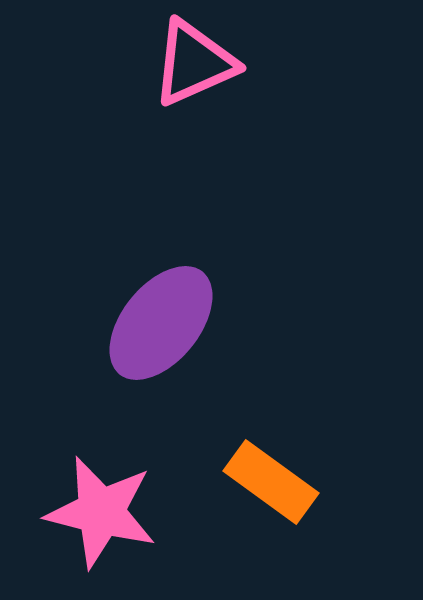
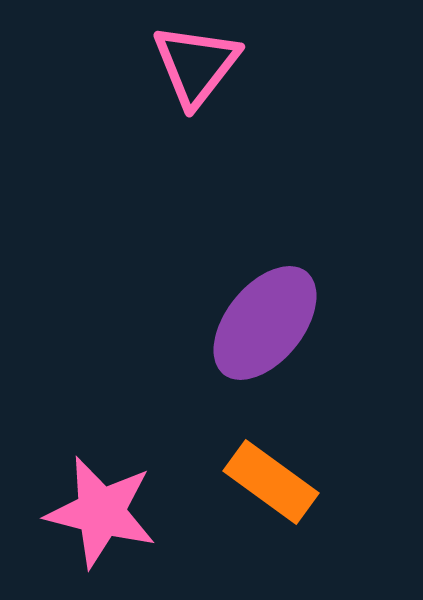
pink triangle: moved 2 px right, 2 px down; rotated 28 degrees counterclockwise
purple ellipse: moved 104 px right
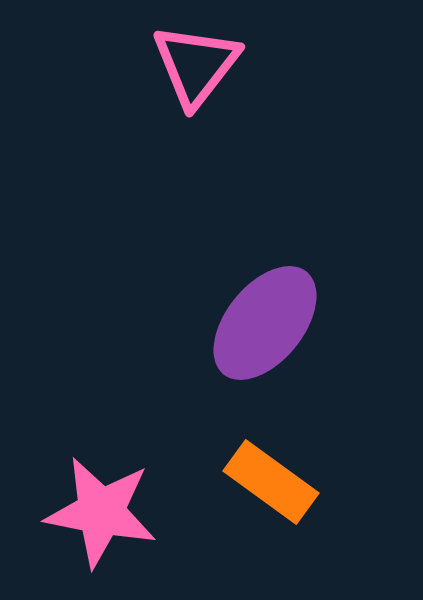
pink star: rotated 3 degrees counterclockwise
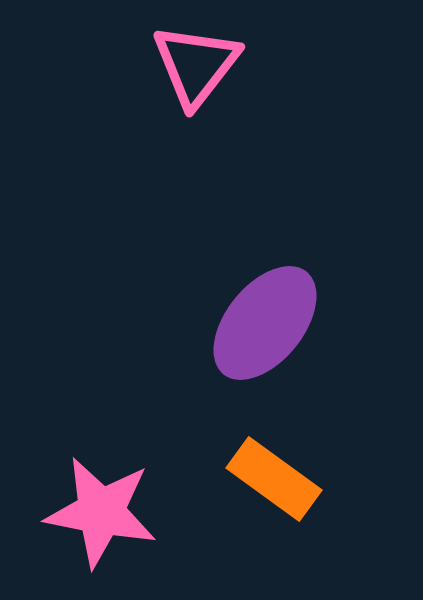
orange rectangle: moved 3 px right, 3 px up
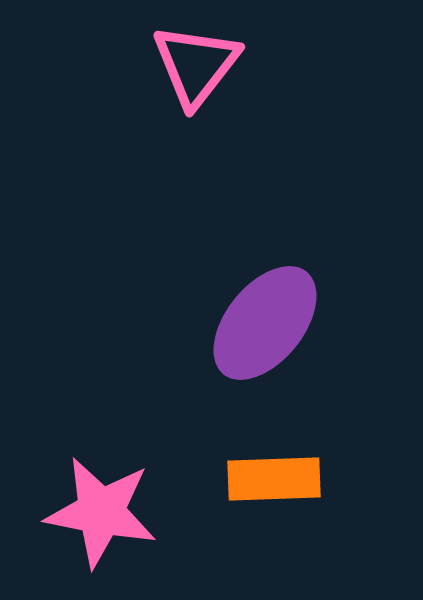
orange rectangle: rotated 38 degrees counterclockwise
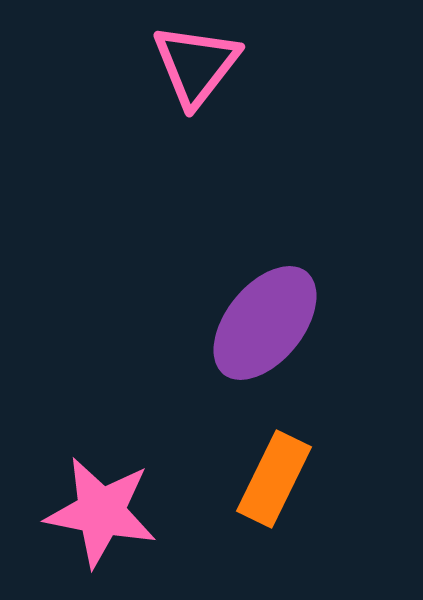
orange rectangle: rotated 62 degrees counterclockwise
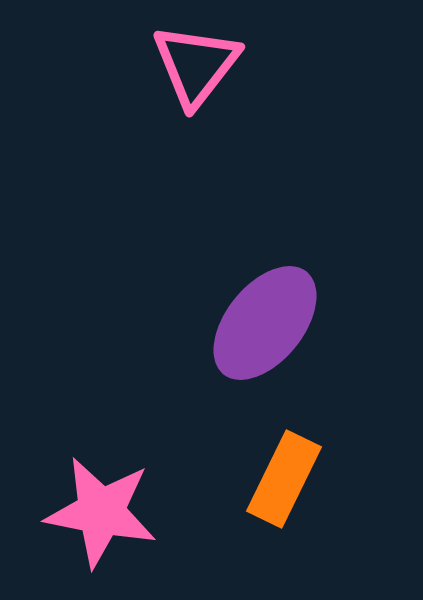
orange rectangle: moved 10 px right
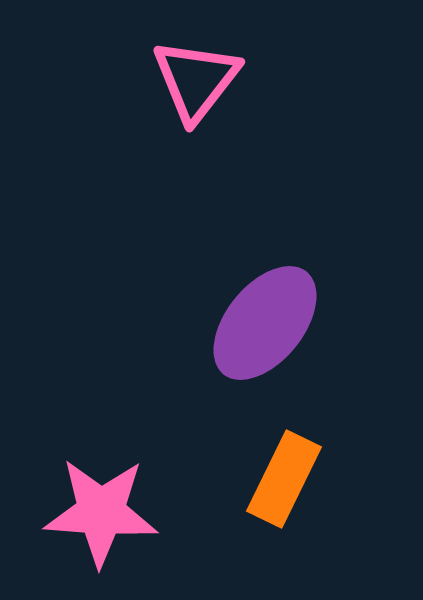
pink triangle: moved 15 px down
pink star: rotated 7 degrees counterclockwise
